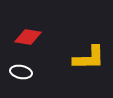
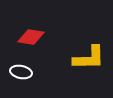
red diamond: moved 3 px right
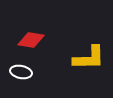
red diamond: moved 3 px down
